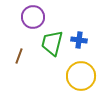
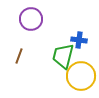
purple circle: moved 2 px left, 2 px down
green trapezoid: moved 11 px right, 13 px down
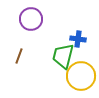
blue cross: moved 1 px left, 1 px up
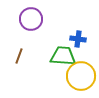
green trapezoid: rotated 80 degrees clockwise
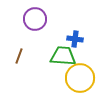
purple circle: moved 4 px right
blue cross: moved 3 px left
yellow circle: moved 1 px left, 2 px down
